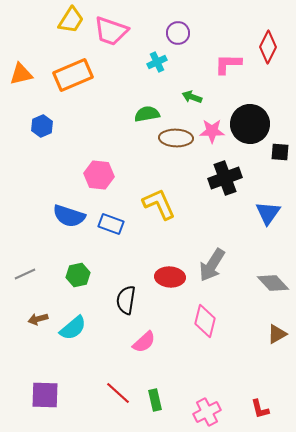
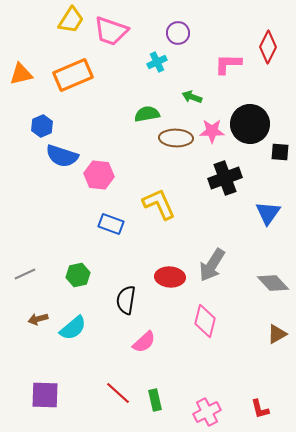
blue semicircle: moved 7 px left, 60 px up
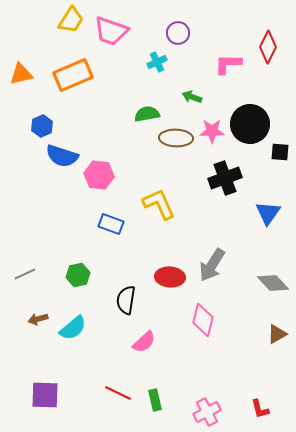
pink diamond: moved 2 px left, 1 px up
red line: rotated 16 degrees counterclockwise
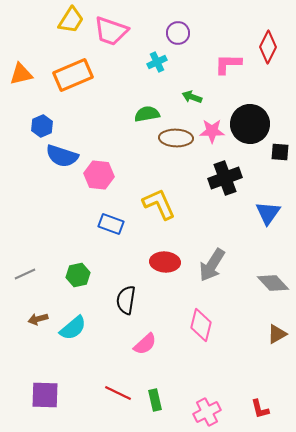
red ellipse: moved 5 px left, 15 px up
pink diamond: moved 2 px left, 5 px down
pink semicircle: moved 1 px right, 2 px down
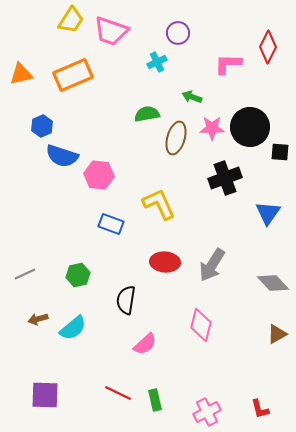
black circle: moved 3 px down
pink star: moved 3 px up
brown ellipse: rotated 76 degrees counterclockwise
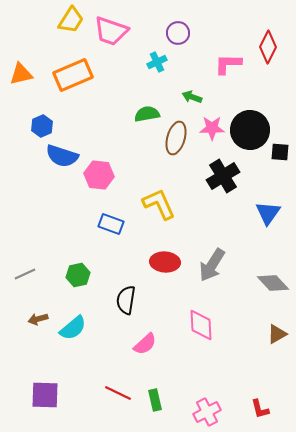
black circle: moved 3 px down
black cross: moved 2 px left, 2 px up; rotated 12 degrees counterclockwise
pink diamond: rotated 16 degrees counterclockwise
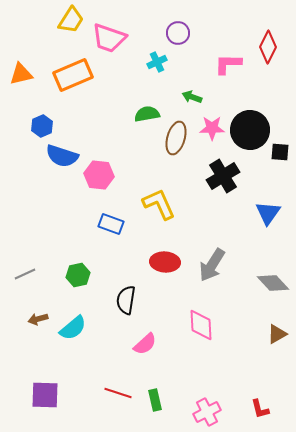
pink trapezoid: moved 2 px left, 7 px down
red line: rotated 8 degrees counterclockwise
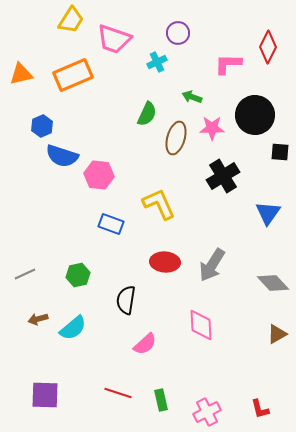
pink trapezoid: moved 5 px right, 1 px down
green semicircle: rotated 125 degrees clockwise
black circle: moved 5 px right, 15 px up
green rectangle: moved 6 px right
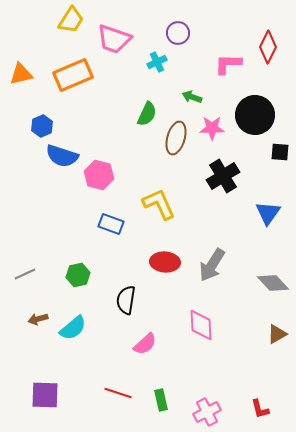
pink hexagon: rotated 8 degrees clockwise
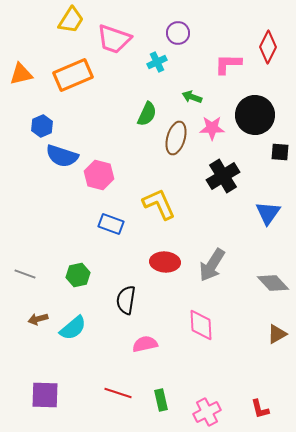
gray line: rotated 45 degrees clockwise
pink semicircle: rotated 150 degrees counterclockwise
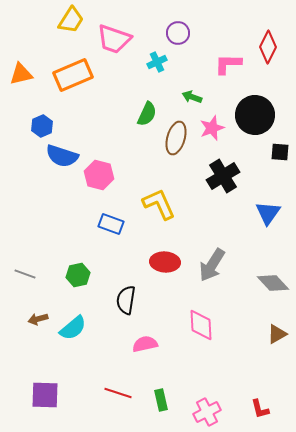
pink star: rotated 20 degrees counterclockwise
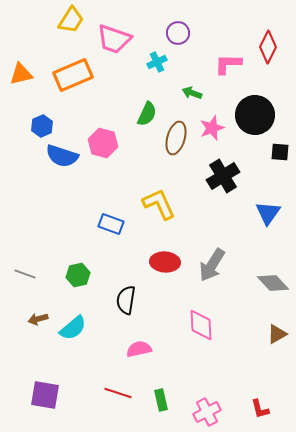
green arrow: moved 4 px up
pink hexagon: moved 4 px right, 32 px up
pink semicircle: moved 6 px left, 5 px down
purple square: rotated 8 degrees clockwise
